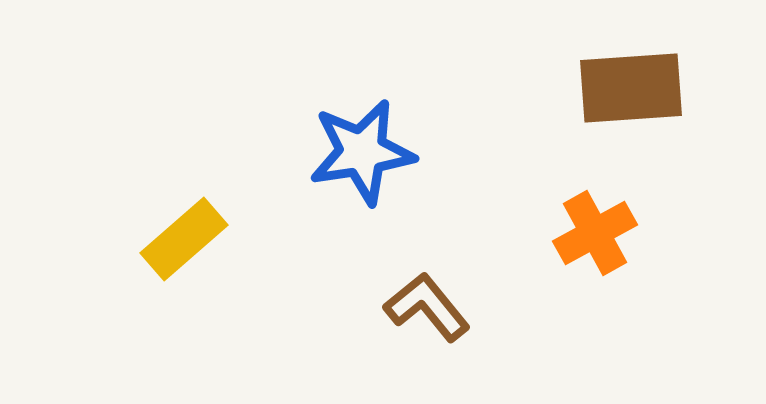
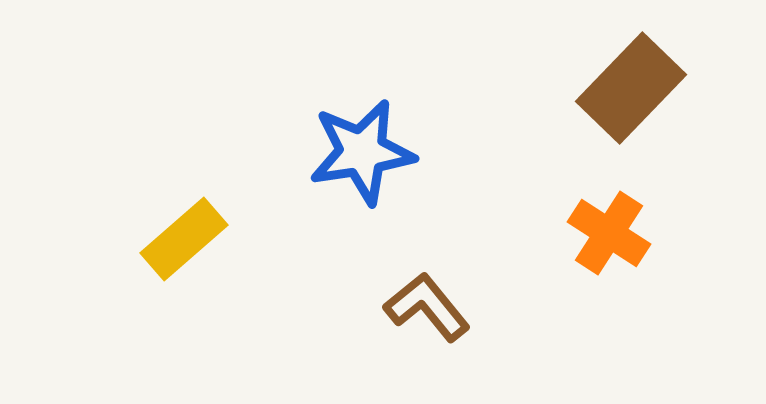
brown rectangle: rotated 42 degrees counterclockwise
orange cross: moved 14 px right; rotated 28 degrees counterclockwise
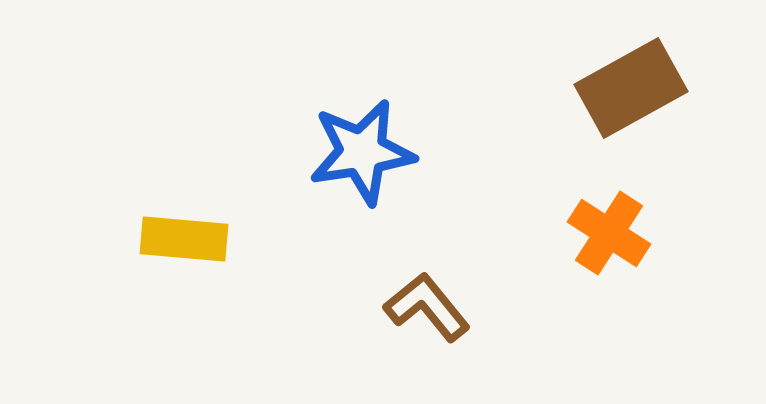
brown rectangle: rotated 17 degrees clockwise
yellow rectangle: rotated 46 degrees clockwise
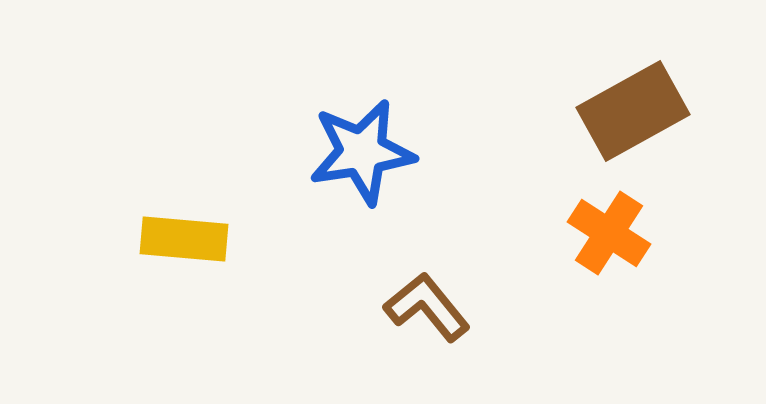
brown rectangle: moved 2 px right, 23 px down
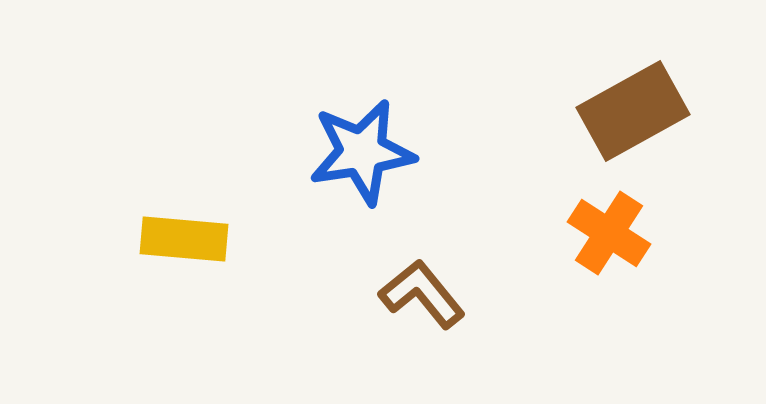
brown L-shape: moved 5 px left, 13 px up
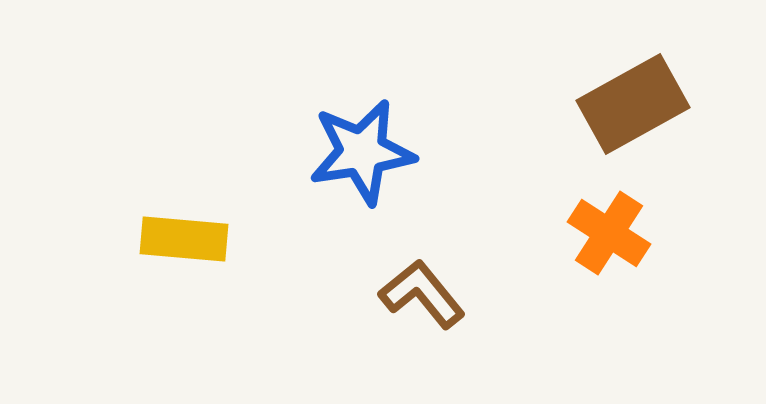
brown rectangle: moved 7 px up
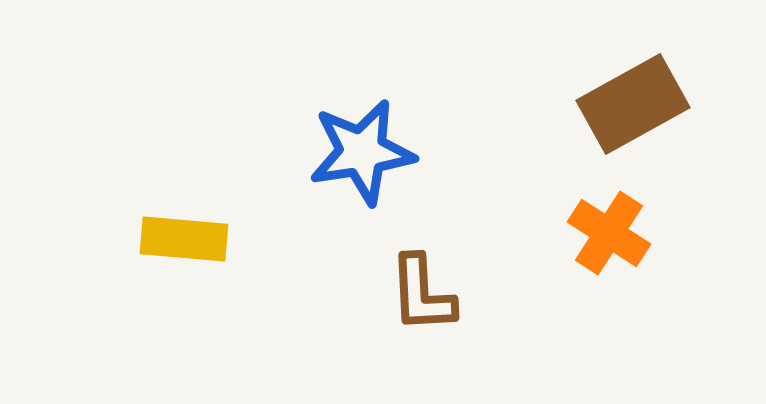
brown L-shape: rotated 144 degrees counterclockwise
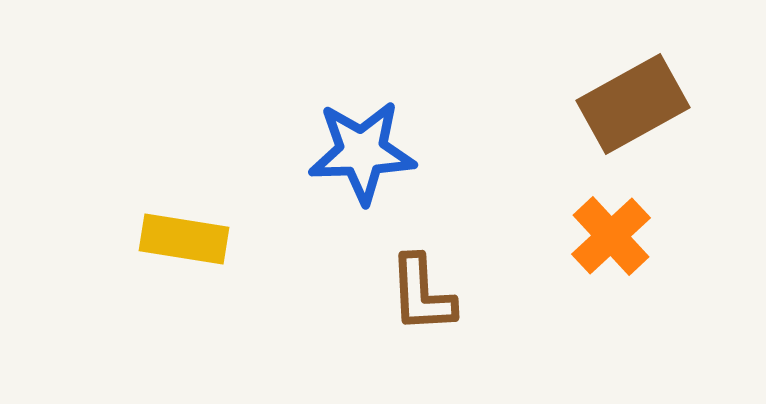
blue star: rotated 7 degrees clockwise
orange cross: moved 2 px right, 3 px down; rotated 14 degrees clockwise
yellow rectangle: rotated 4 degrees clockwise
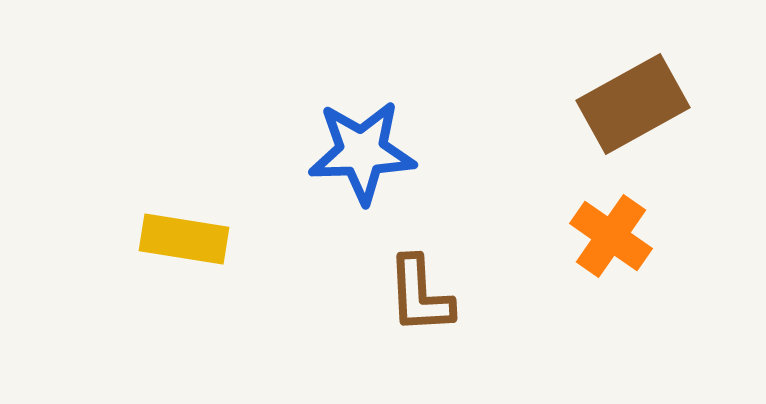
orange cross: rotated 12 degrees counterclockwise
brown L-shape: moved 2 px left, 1 px down
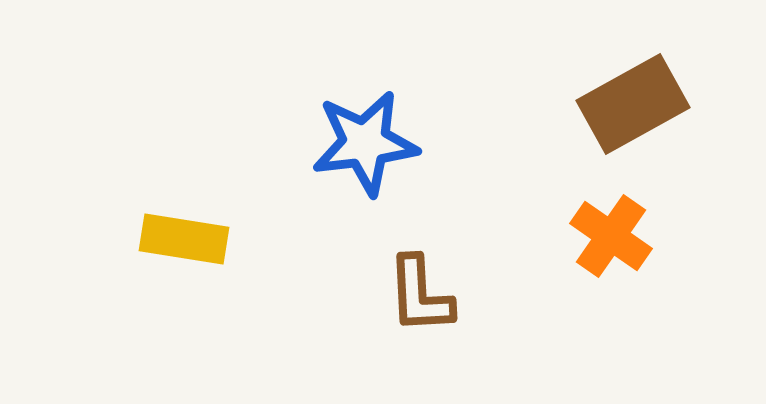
blue star: moved 3 px right, 9 px up; rotated 5 degrees counterclockwise
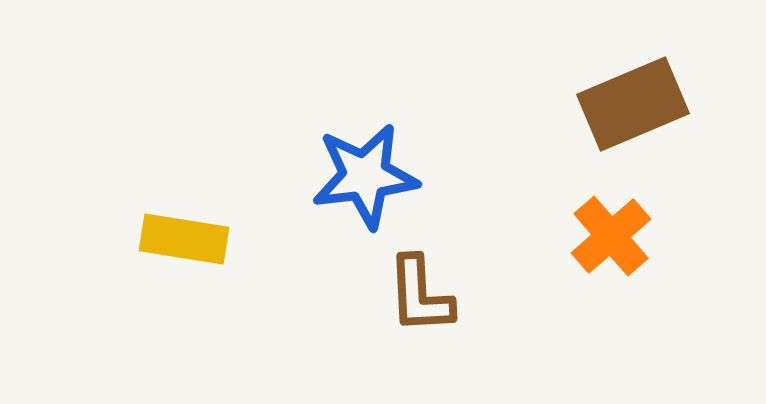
brown rectangle: rotated 6 degrees clockwise
blue star: moved 33 px down
orange cross: rotated 14 degrees clockwise
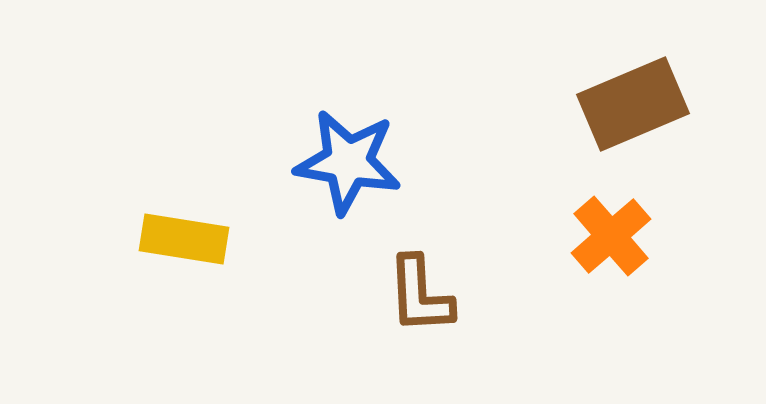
blue star: moved 17 px left, 14 px up; rotated 17 degrees clockwise
